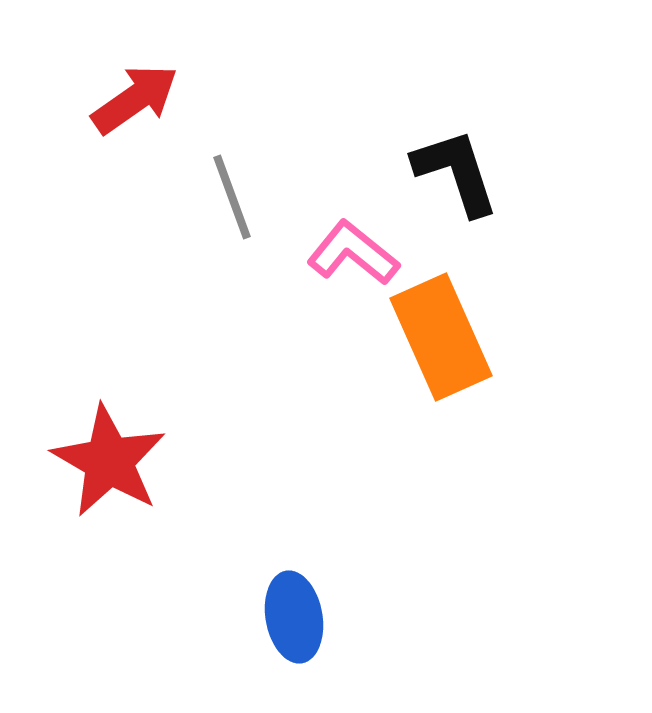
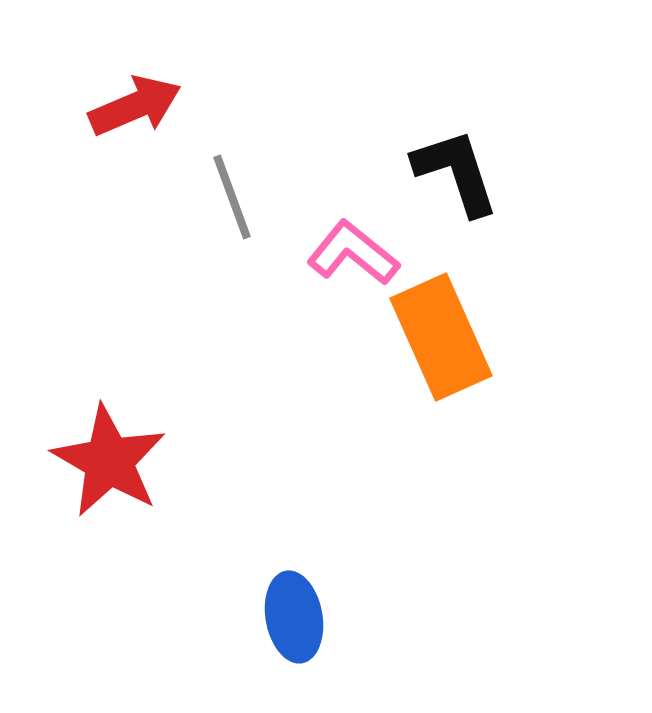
red arrow: moved 7 px down; rotated 12 degrees clockwise
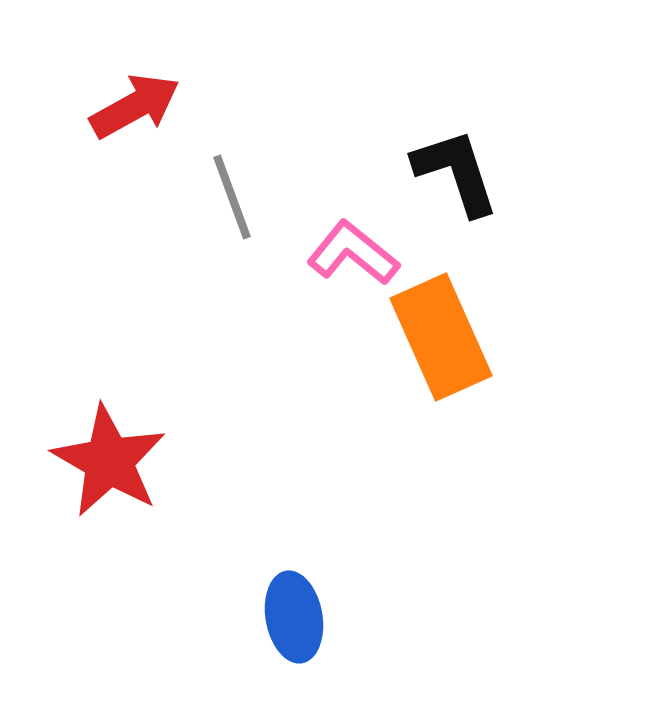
red arrow: rotated 6 degrees counterclockwise
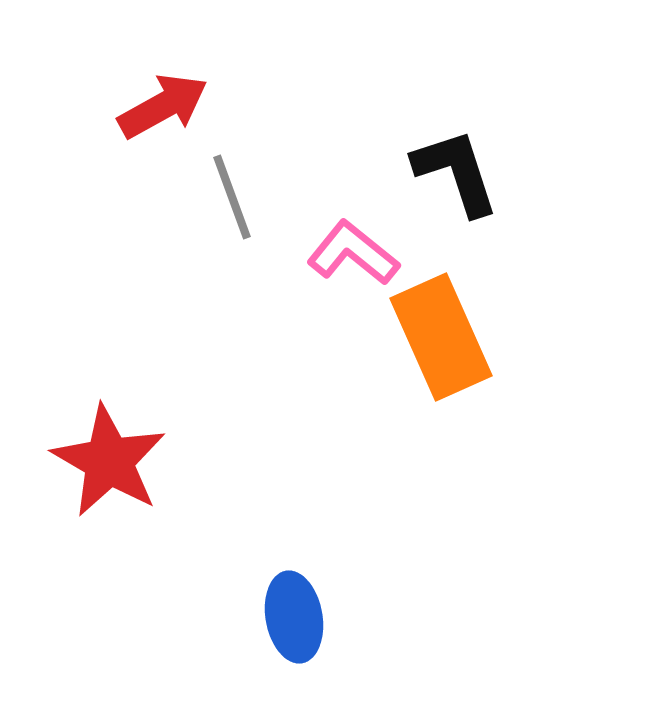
red arrow: moved 28 px right
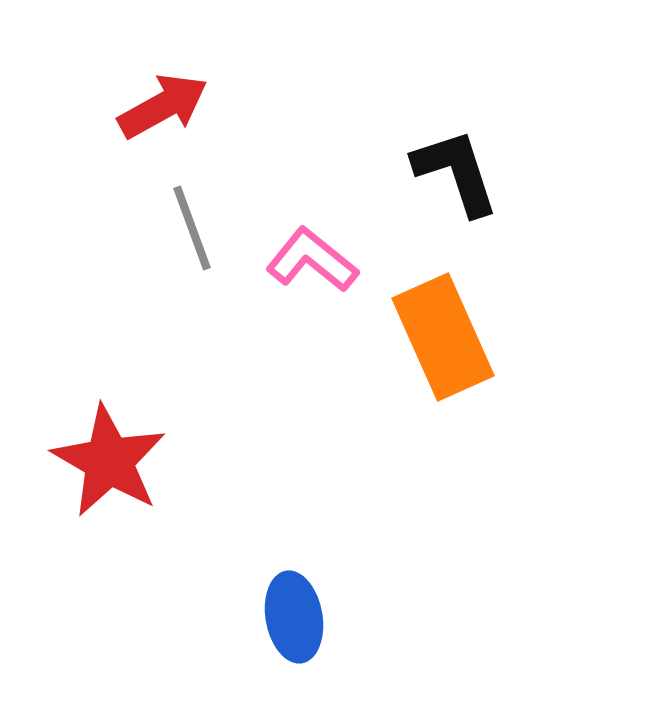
gray line: moved 40 px left, 31 px down
pink L-shape: moved 41 px left, 7 px down
orange rectangle: moved 2 px right
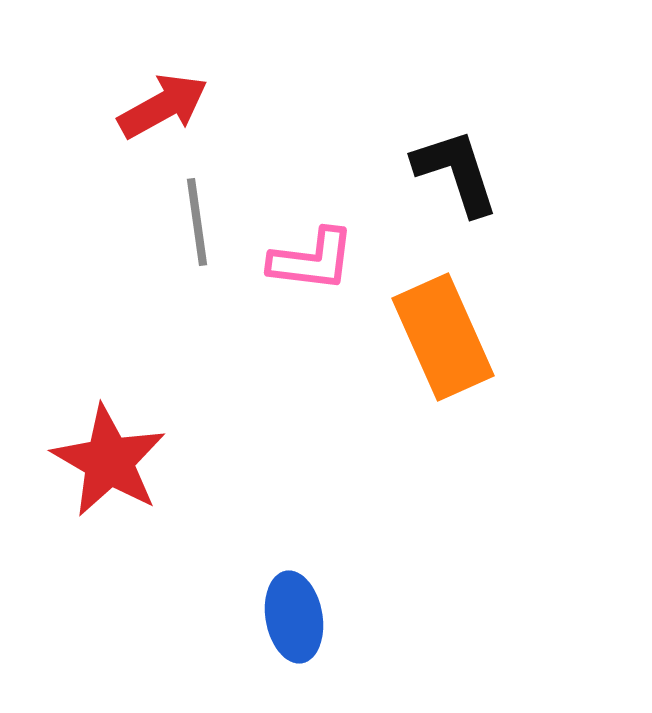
gray line: moved 5 px right, 6 px up; rotated 12 degrees clockwise
pink L-shape: rotated 148 degrees clockwise
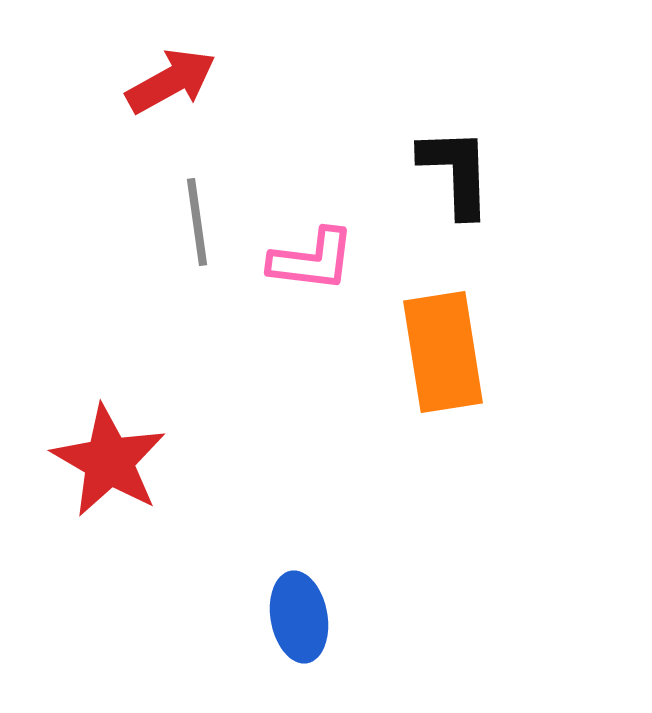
red arrow: moved 8 px right, 25 px up
black L-shape: rotated 16 degrees clockwise
orange rectangle: moved 15 px down; rotated 15 degrees clockwise
blue ellipse: moved 5 px right
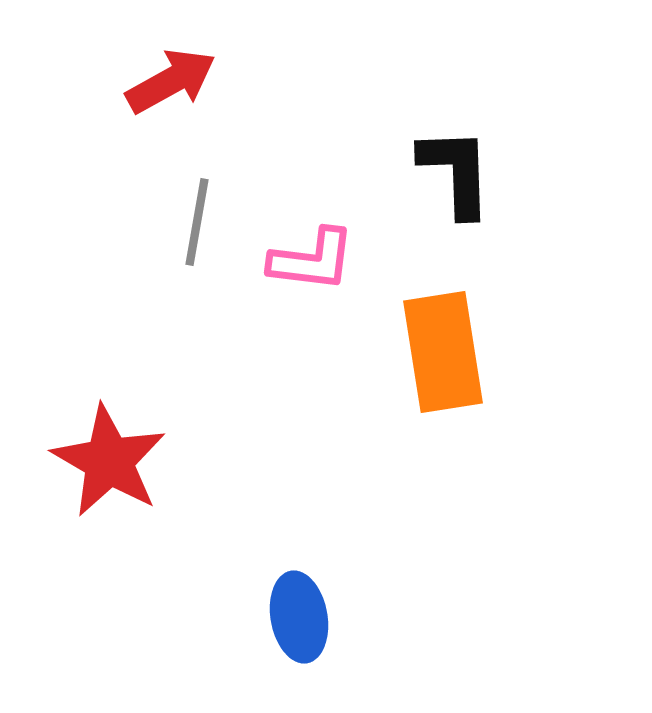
gray line: rotated 18 degrees clockwise
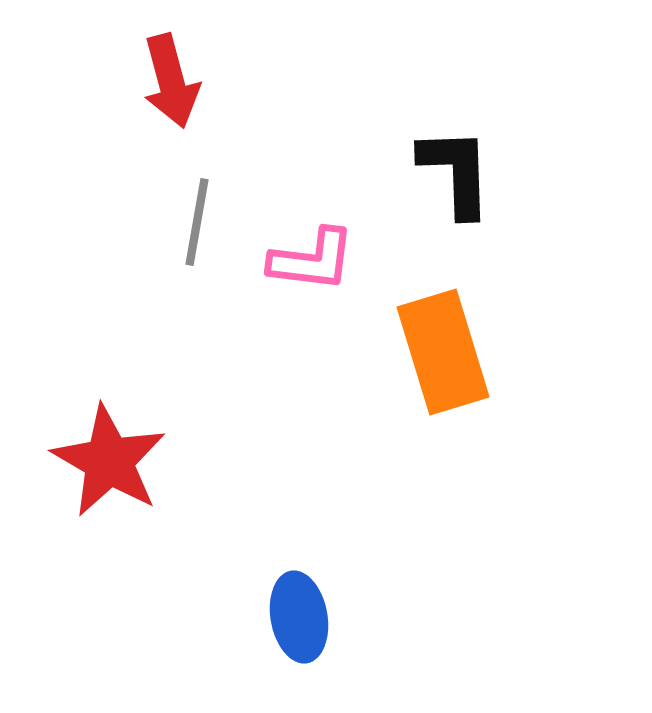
red arrow: rotated 104 degrees clockwise
orange rectangle: rotated 8 degrees counterclockwise
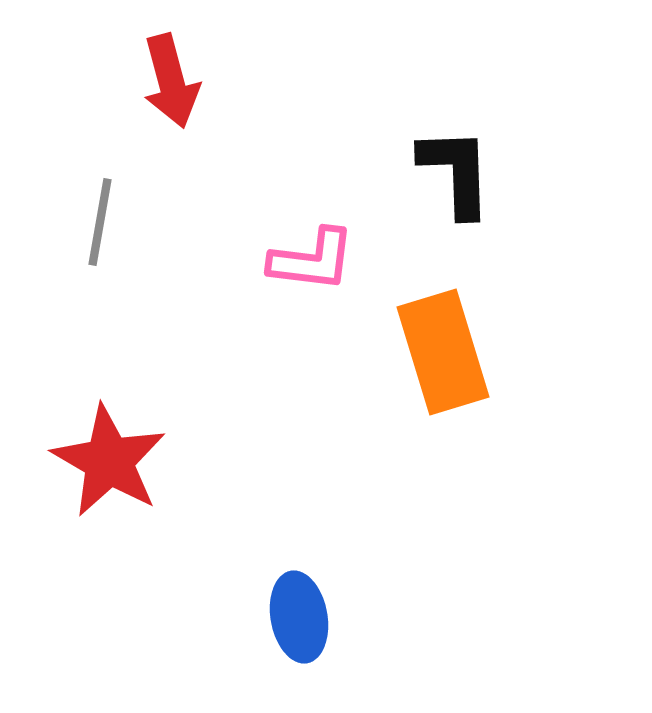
gray line: moved 97 px left
